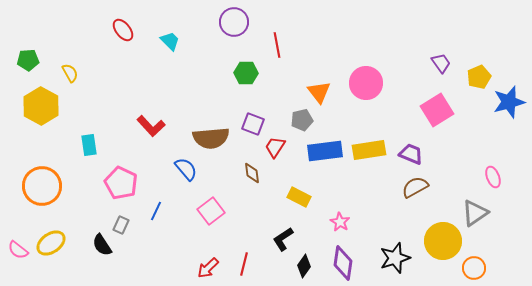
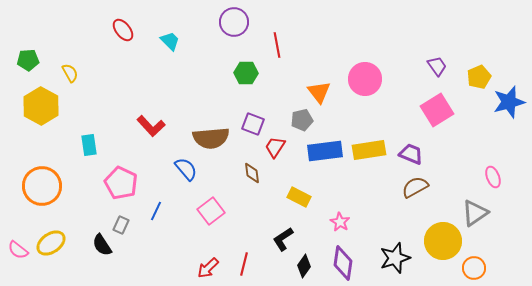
purple trapezoid at (441, 63): moved 4 px left, 3 px down
pink circle at (366, 83): moved 1 px left, 4 px up
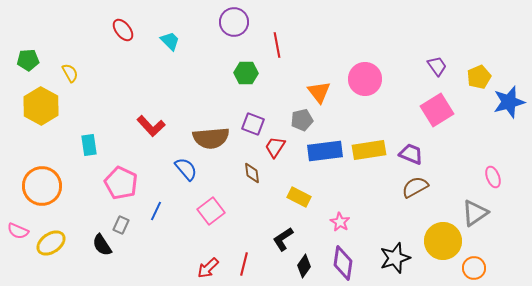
pink semicircle at (18, 250): moved 19 px up; rotated 15 degrees counterclockwise
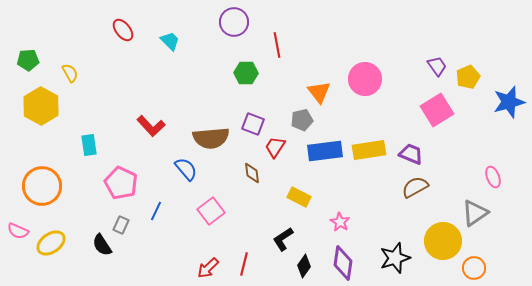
yellow pentagon at (479, 77): moved 11 px left
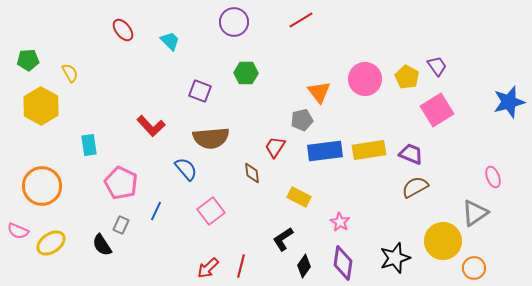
red line at (277, 45): moved 24 px right, 25 px up; rotated 70 degrees clockwise
yellow pentagon at (468, 77): moved 61 px left; rotated 20 degrees counterclockwise
purple square at (253, 124): moved 53 px left, 33 px up
red line at (244, 264): moved 3 px left, 2 px down
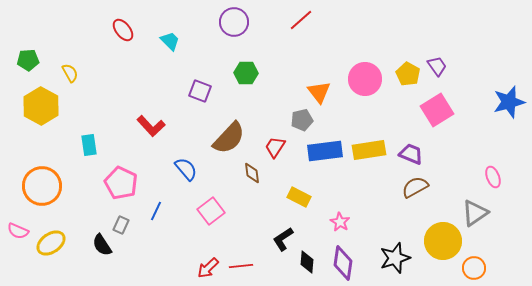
red line at (301, 20): rotated 10 degrees counterclockwise
yellow pentagon at (407, 77): moved 1 px right, 3 px up
brown semicircle at (211, 138): moved 18 px right; rotated 42 degrees counterclockwise
red line at (241, 266): rotated 70 degrees clockwise
black diamond at (304, 266): moved 3 px right, 4 px up; rotated 30 degrees counterclockwise
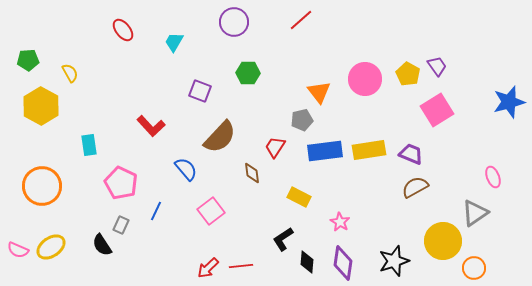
cyan trapezoid at (170, 41): moved 4 px right, 1 px down; rotated 105 degrees counterclockwise
green hexagon at (246, 73): moved 2 px right
brown semicircle at (229, 138): moved 9 px left, 1 px up
pink semicircle at (18, 231): moved 19 px down
yellow ellipse at (51, 243): moved 4 px down
black star at (395, 258): moved 1 px left, 3 px down
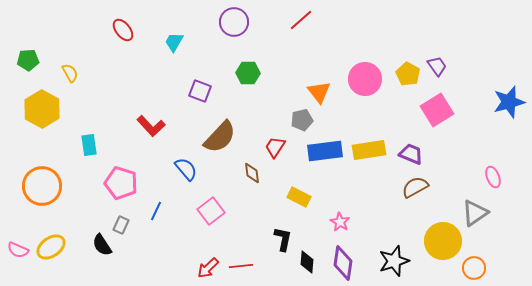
yellow hexagon at (41, 106): moved 1 px right, 3 px down
pink pentagon at (121, 183): rotated 8 degrees counterclockwise
black L-shape at (283, 239): rotated 135 degrees clockwise
